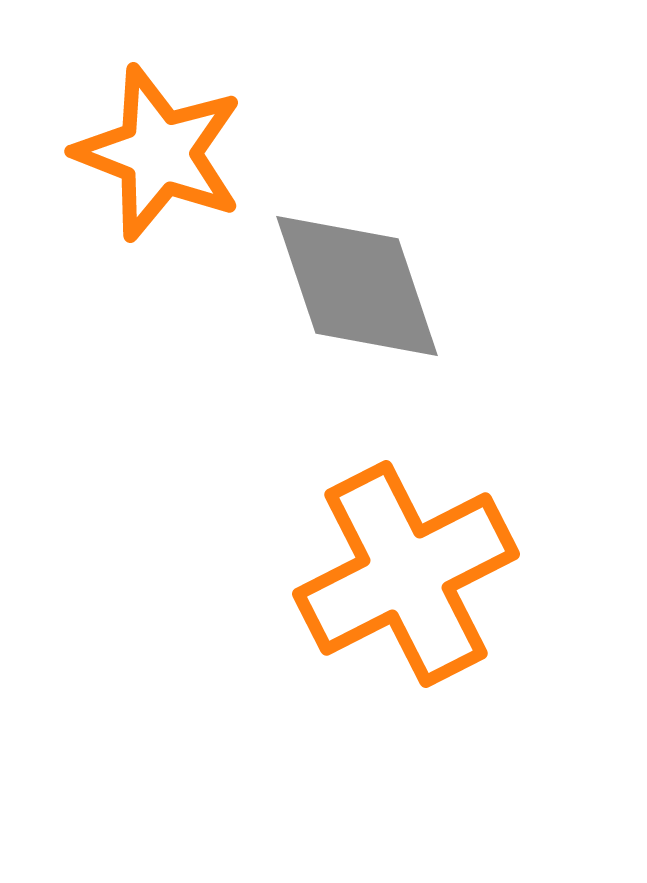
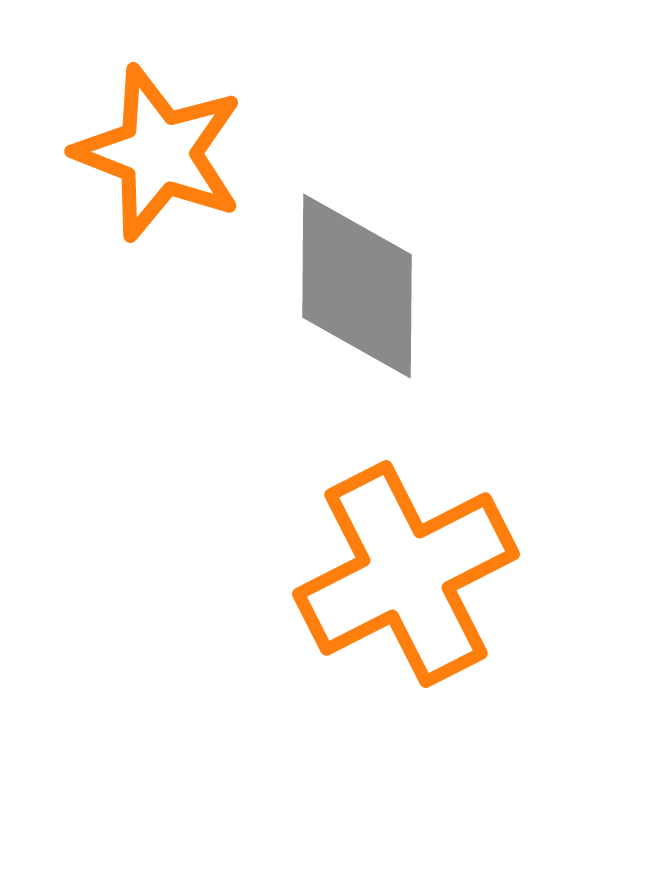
gray diamond: rotated 19 degrees clockwise
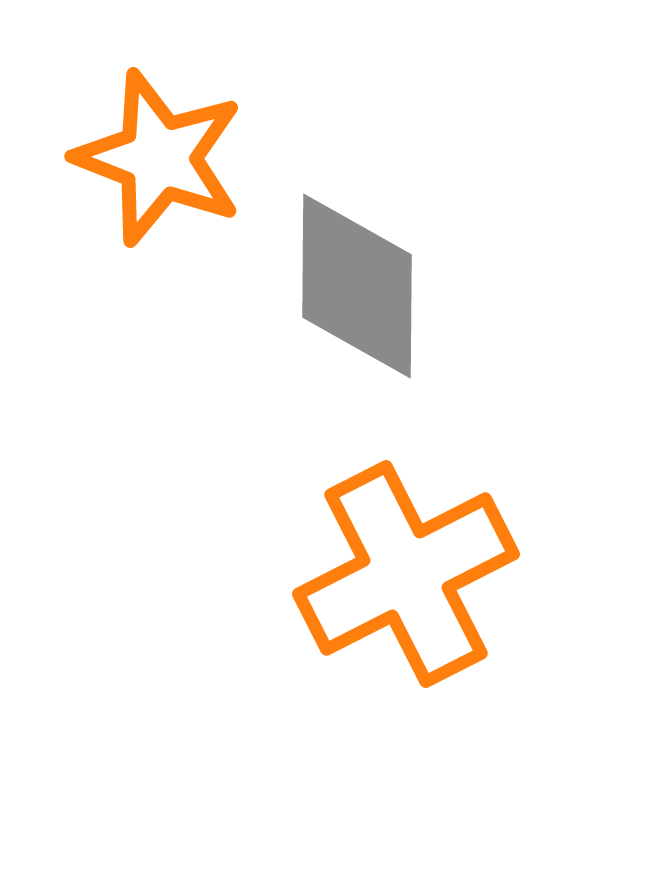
orange star: moved 5 px down
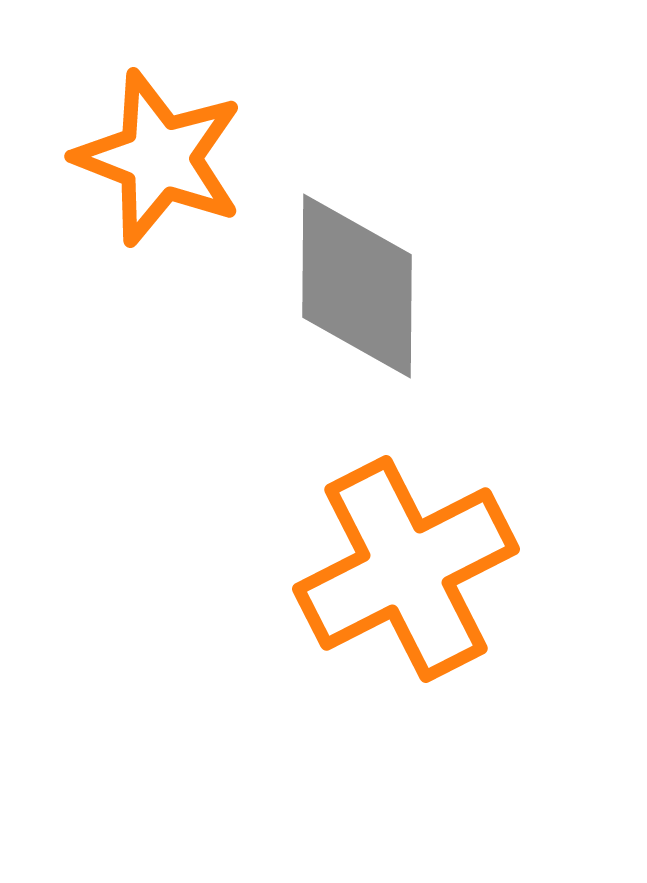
orange cross: moved 5 px up
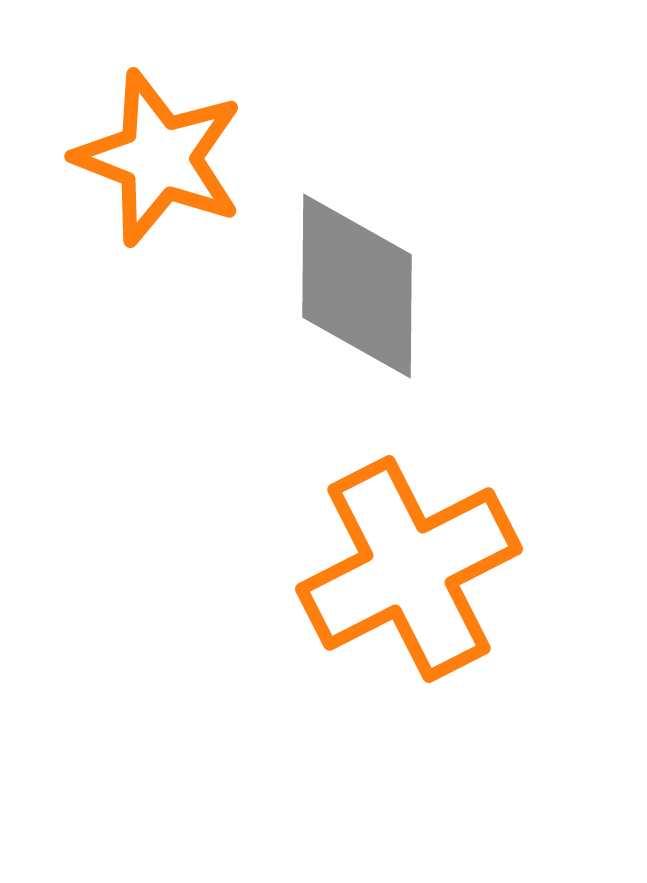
orange cross: moved 3 px right
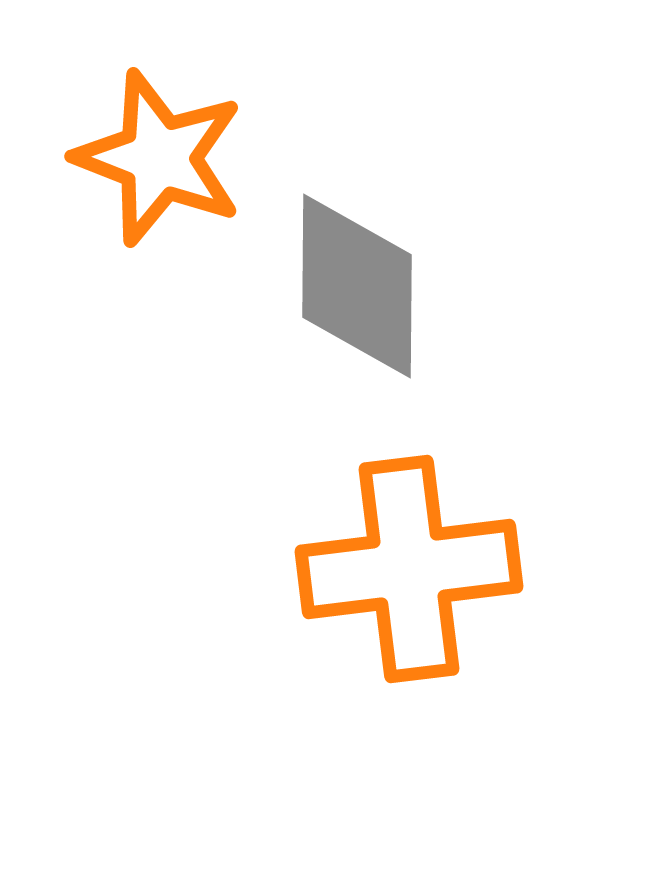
orange cross: rotated 20 degrees clockwise
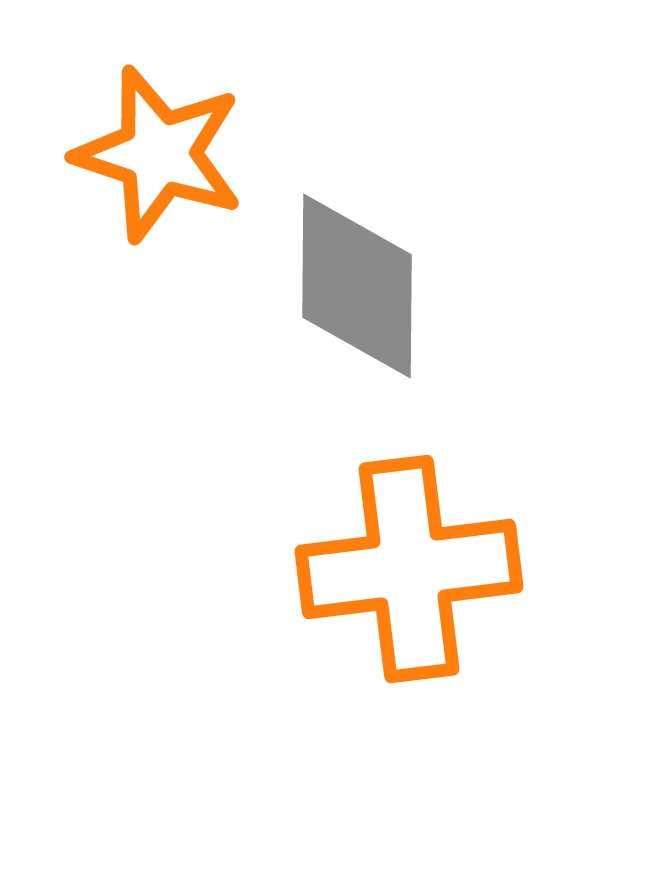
orange star: moved 4 px up; rotated 3 degrees counterclockwise
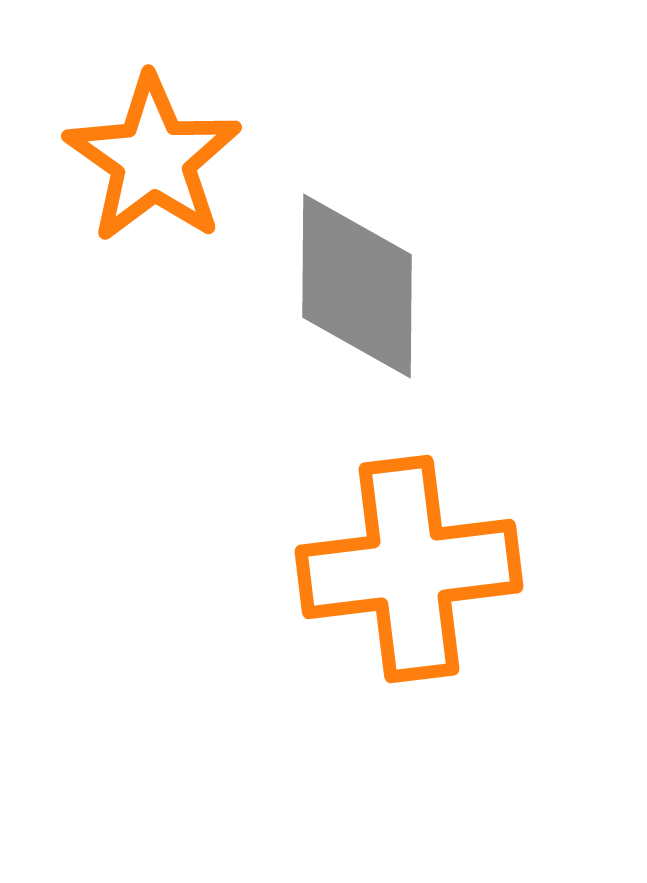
orange star: moved 6 px left, 5 px down; rotated 17 degrees clockwise
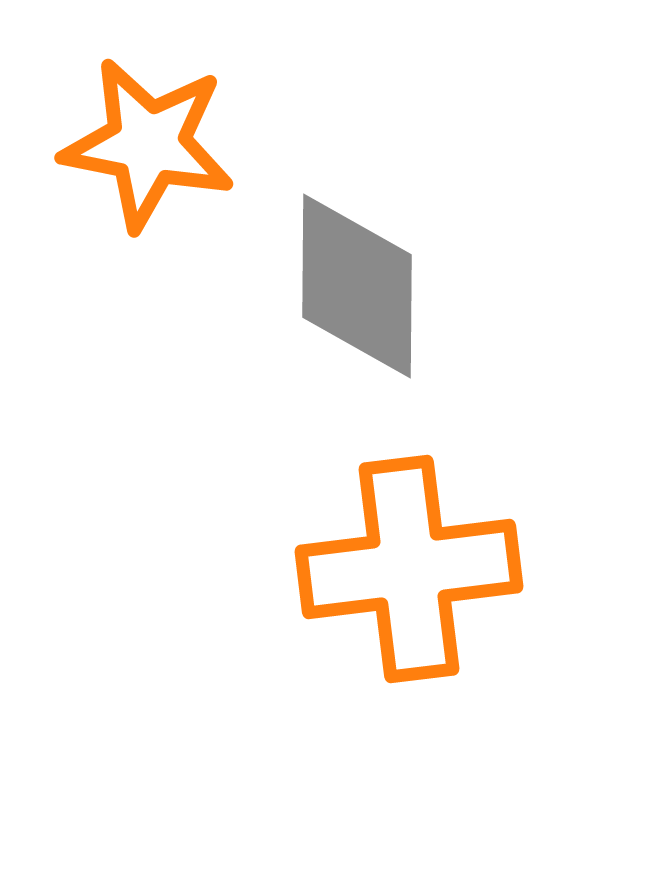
orange star: moved 5 px left, 15 px up; rotated 24 degrees counterclockwise
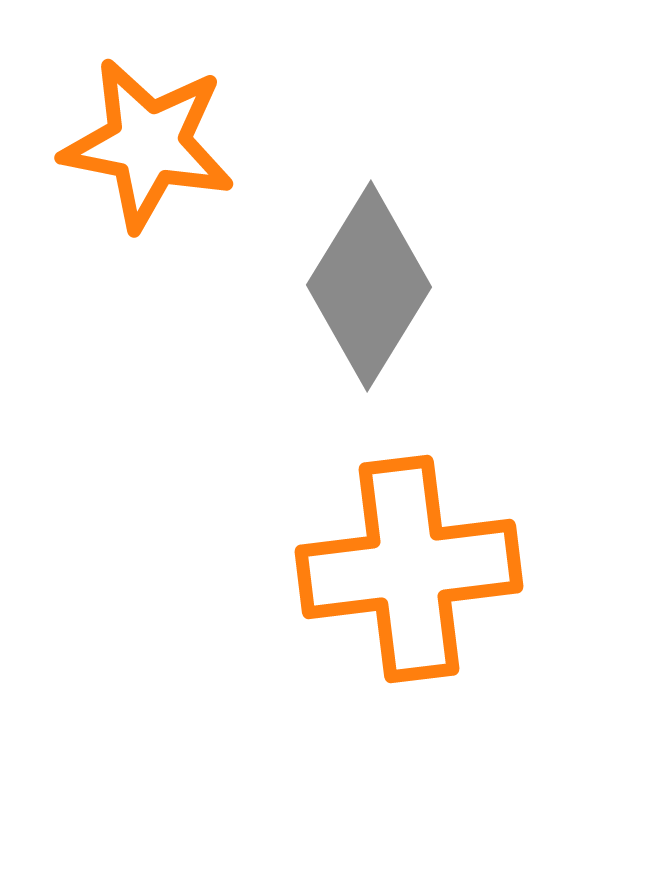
gray diamond: moved 12 px right; rotated 31 degrees clockwise
